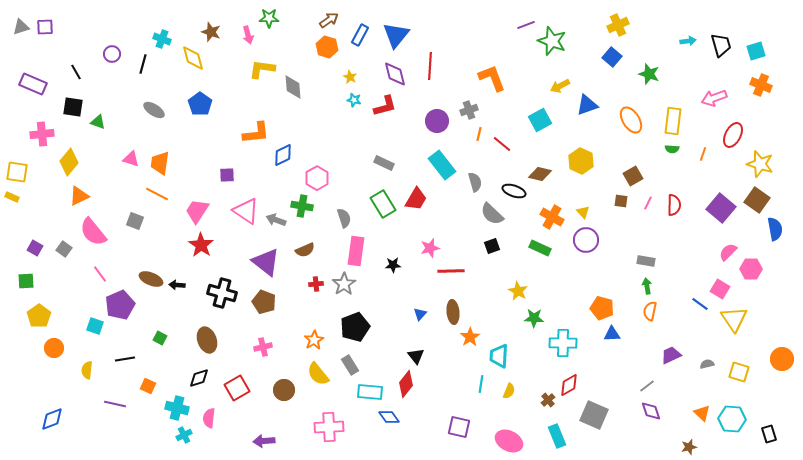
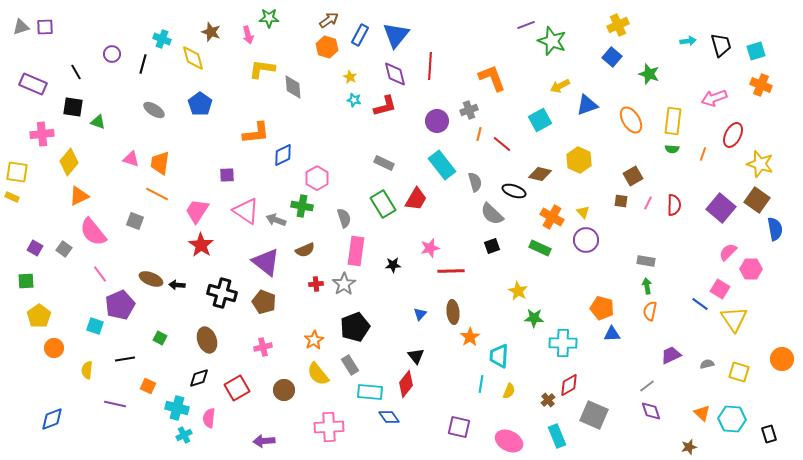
yellow hexagon at (581, 161): moved 2 px left, 1 px up
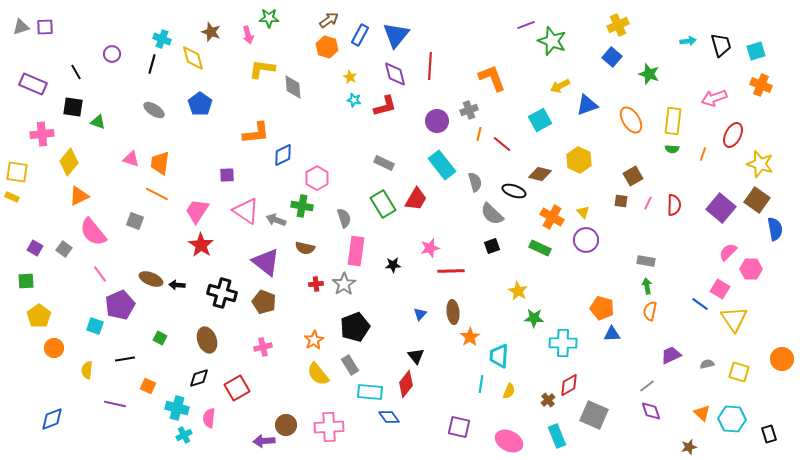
black line at (143, 64): moved 9 px right
brown semicircle at (305, 250): moved 2 px up; rotated 36 degrees clockwise
brown circle at (284, 390): moved 2 px right, 35 px down
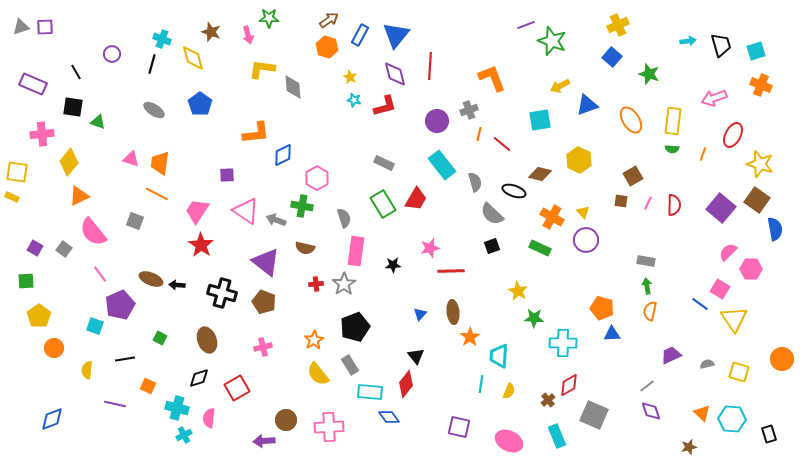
cyan square at (540, 120): rotated 20 degrees clockwise
brown circle at (286, 425): moved 5 px up
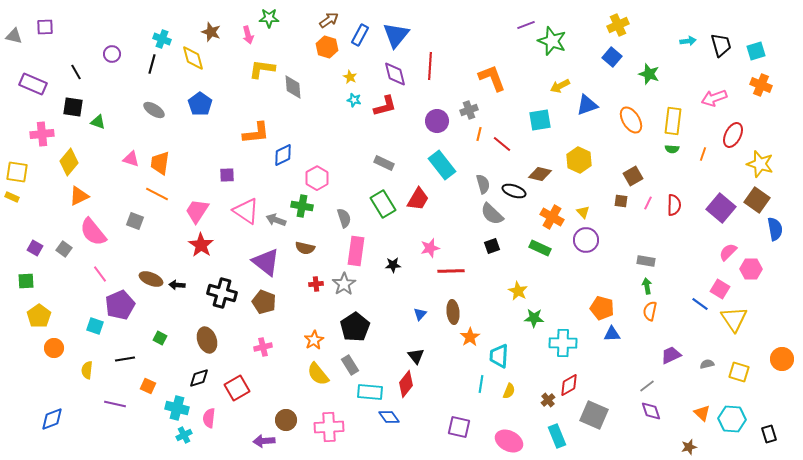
gray triangle at (21, 27): moved 7 px left, 9 px down; rotated 30 degrees clockwise
gray semicircle at (475, 182): moved 8 px right, 2 px down
red trapezoid at (416, 199): moved 2 px right
black pentagon at (355, 327): rotated 12 degrees counterclockwise
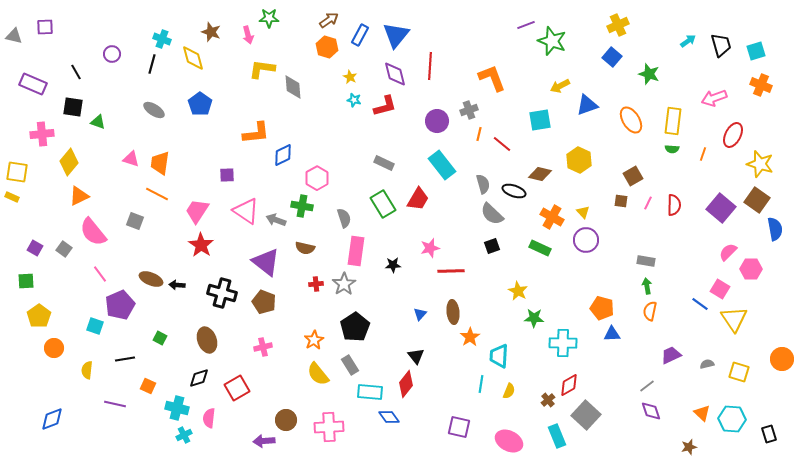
cyan arrow at (688, 41): rotated 28 degrees counterclockwise
gray square at (594, 415): moved 8 px left; rotated 20 degrees clockwise
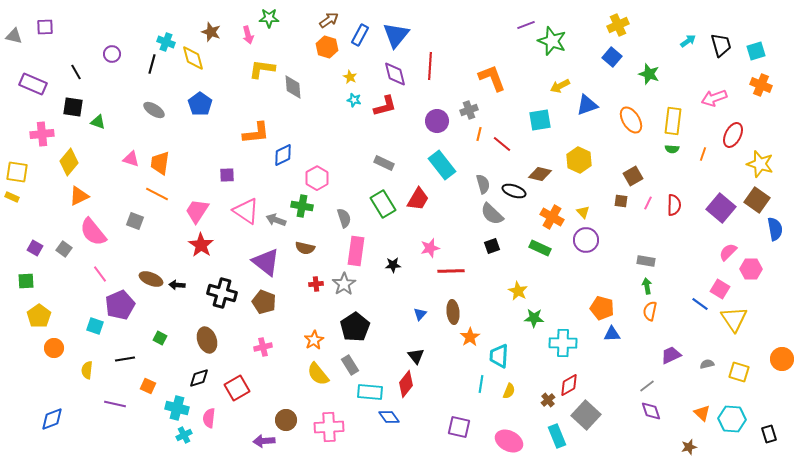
cyan cross at (162, 39): moved 4 px right, 3 px down
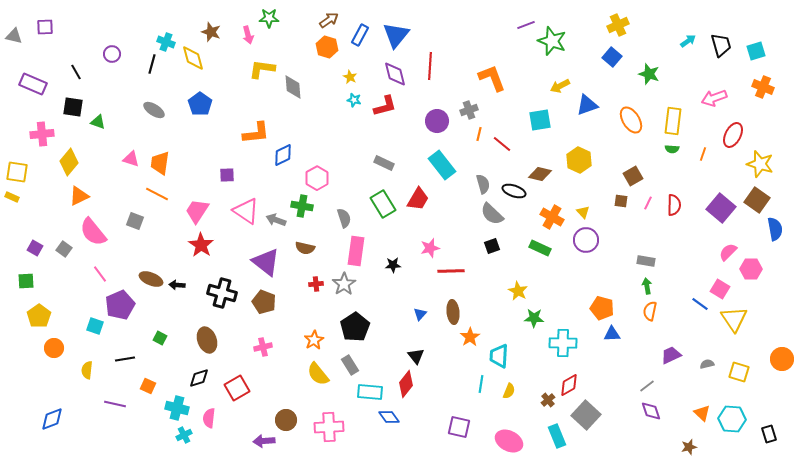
orange cross at (761, 85): moved 2 px right, 2 px down
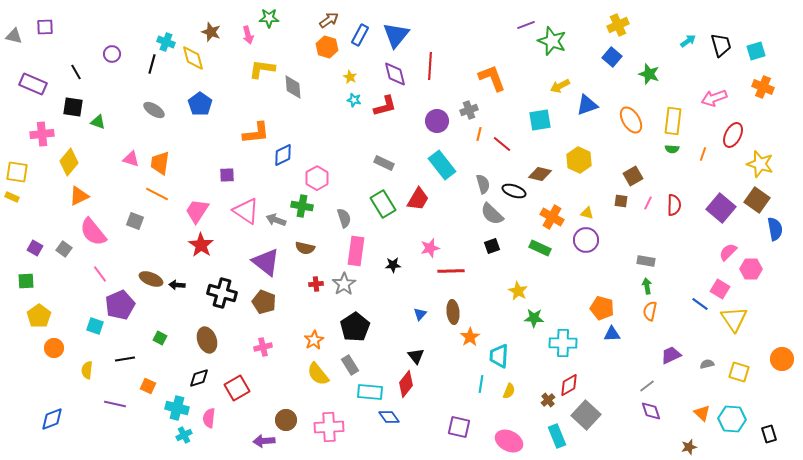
yellow triangle at (583, 212): moved 4 px right, 1 px down; rotated 32 degrees counterclockwise
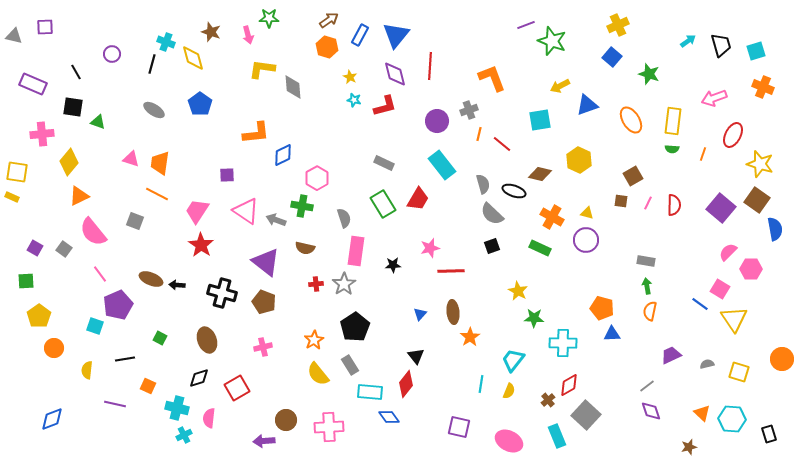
purple pentagon at (120, 305): moved 2 px left
cyan trapezoid at (499, 356): moved 14 px right, 4 px down; rotated 35 degrees clockwise
